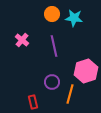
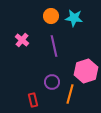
orange circle: moved 1 px left, 2 px down
red rectangle: moved 2 px up
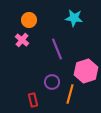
orange circle: moved 22 px left, 4 px down
purple line: moved 3 px right, 3 px down; rotated 10 degrees counterclockwise
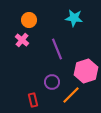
orange line: moved 1 px right, 1 px down; rotated 30 degrees clockwise
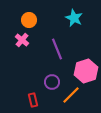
cyan star: rotated 18 degrees clockwise
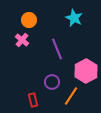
pink hexagon: rotated 10 degrees counterclockwise
orange line: moved 1 px down; rotated 12 degrees counterclockwise
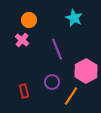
red rectangle: moved 9 px left, 9 px up
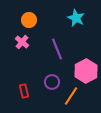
cyan star: moved 2 px right
pink cross: moved 2 px down
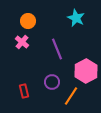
orange circle: moved 1 px left, 1 px down
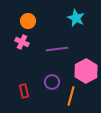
pink cross: rotated 16 degrees counterclockwise
purple line: rotated 75 degrees counterclockwise
orange line: rotated 18 degrees counterclockwise
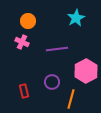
cyan star: rotated 18 degrees clockwise
orange line: moved 3 px down
